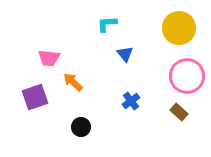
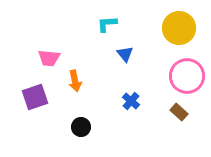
orange arrow: moved 2 px right, 1 px up; rotated 145 degrees counterclockwise
blue cross: rotated 12 degrees counterclockwise
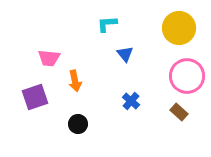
black circle: moved 3 px left, 3 px up
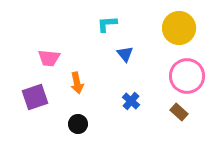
orange arrow: moved 2 px right, 2 px down
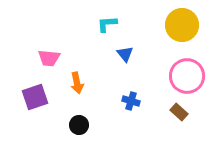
yellow circle: moved 3 px right, 3 px up
blue cross: rotated 24 degrees counterclockwise
black circle: moved 1 px right, 1 px down
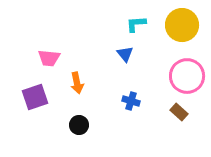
cyan L-shape: moved 29 px right
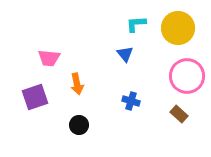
yellow circle: moved 4 px left, 3 px down
orange arrow: moved 1 px down
brown rectangle: moved 2 px down
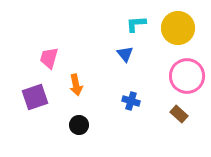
pink trapezoid: rotated 100 degrees clockwise
orange arrow: moved 1 px left, 1 px down
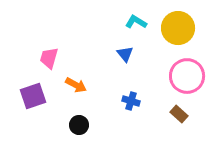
cyan L-shape: moved 2 px up; rotated 35 degrees clockwise
orange arrow: rotated 50 degrees counterclockwise
purple square: moved 2 px left, 1 px up
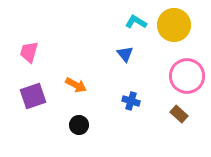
yellow circle: moved 4 px left, 3 px up
pink trapezoid: moved 20 px left, 6 px up
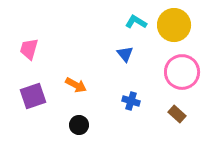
pink trapezoid: moved 3 px up
pink circle: moved 5 px left, 4 px up
brown rectangle: moved 2 px left
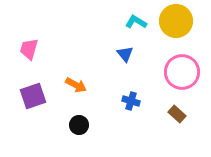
yellow circle: moved 2 px right, 4 px up
